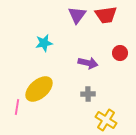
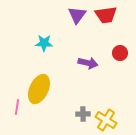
cyan star: rotated 12 degrees clockwise
yellow ellipse: rotated 24 degrees counterclockwise
gray cross: moved 5 px left, 20 px down
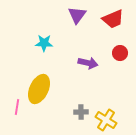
red trapezoid: moved 7 px right, 4 px down; rotated 15 degrees counterclockwise
gray cross: moved 2 px left, 2 px up
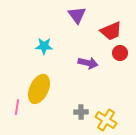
purple triangle: rotated 12 degrees counterclockwise
red trapezoid: moved 2 px left, 12 px down
cyan star: moved 3 px down
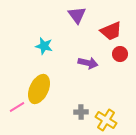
cyan star: rotated 12 degrees clockwise
red circle: moved 1 px down
pink line: rotated 49 degrees clockwise
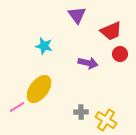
yellow ellipse: rotated 12 degrees clockwise
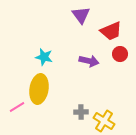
purple triangle: moved 4 px right
cyan star: moved 11 px down
purple arrow: moved 1 px right, 2 px up
yellow ellipse: rotated 28 degrees counterclockwise
yellow cross: moved 2 px left, 1 px down
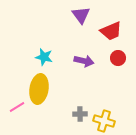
red circle: moved 2 px left, 4 px down
purple arrow: moved 5 px left
gray cross: moved 1 px left, 2 px down
yellow cross: rotated 15 degrees counterclockwise
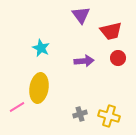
red trapezoid: rotated 10 degrees clockwise
cyan star: moved 3 px left, 9 px up; rotated 12 degrees clockwise
purple arrow: rotated 18 degrees counterclockwise
yellow ellipse: moved 1 px up
gray cross: rotated 16 degrees counterclockwise
yellow cross: moved 5 px right, 5 px up
